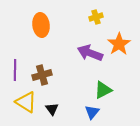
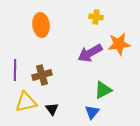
yellow cross: rotated 24 degrees clockwise
orange star: rotated 25 degrees clockwise
purple arrow: rotated 50 degrees counterclockwise
yellow triangle: rotated 45 degrees counterclockwise
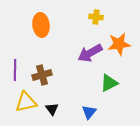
green triangle: moved 6 px right, 7 px up
blue triangle: moved 3 px left
